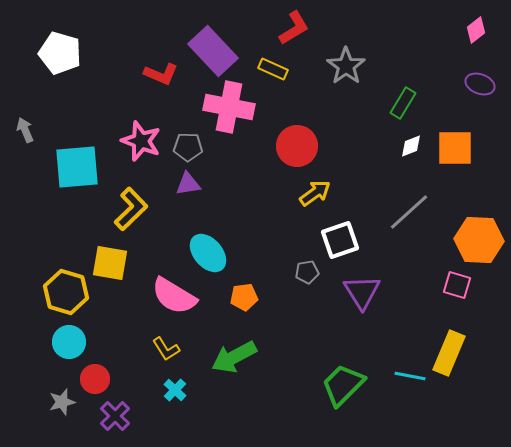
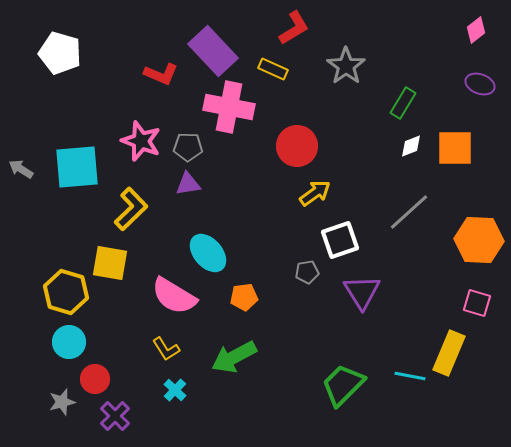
gray arrow at (25, 130): moved 4 px left, 39 px down; rotated 35 degrees counterclockwise
pink square at (457, 285): moved 20 px right, 18 px down
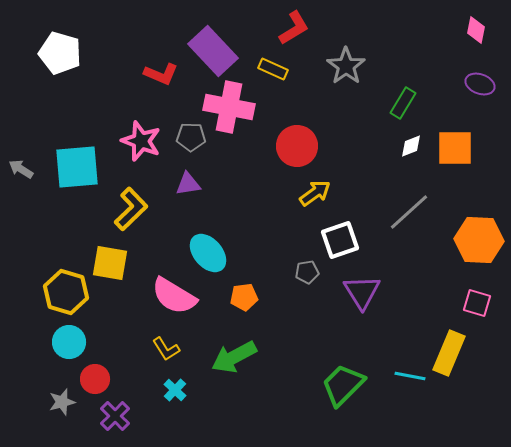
pink diamond at (476, 30): rotated 40 degrees counterclockwise
gray pentagon at (188, 147): moved 3 px right, 10 px up
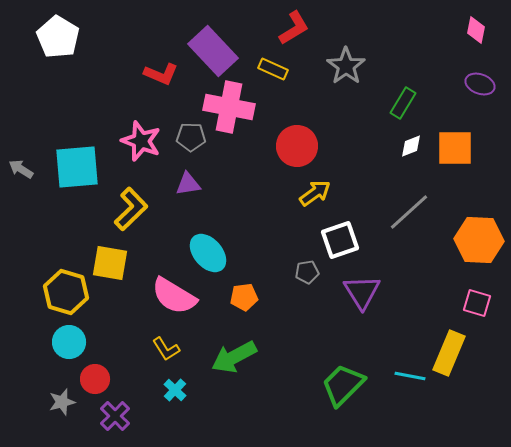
white pentagon at (60, 53): moved 2 px left, 16 px up; rotated 15 degrees clockwise
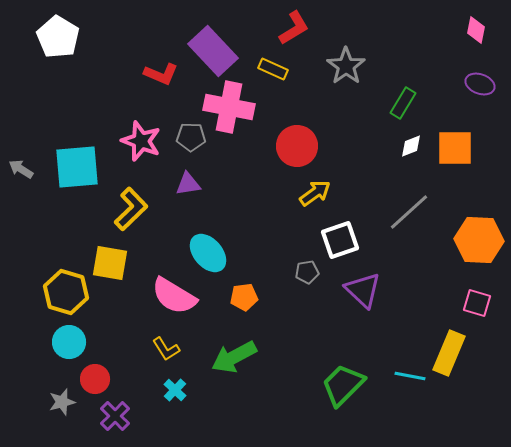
purple triangle at (362, 292): moved 1 px right, 2 px up; rotated 15 degrees counterclockwise
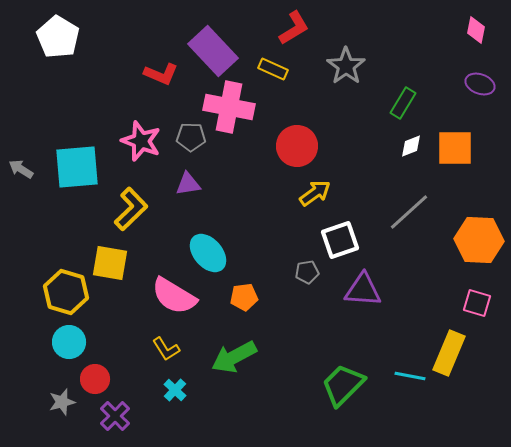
purple triangle at (363, 290): rotated 39 degrees counterclockwise
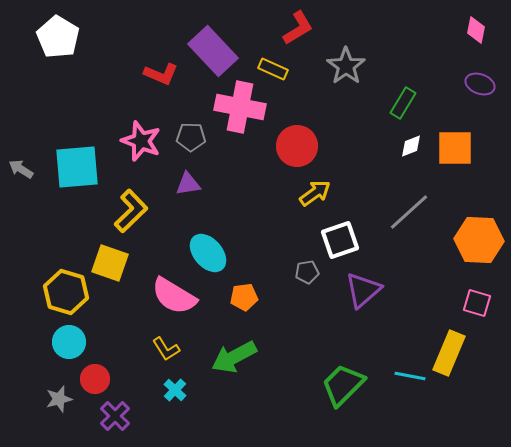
red L-shape at (294, 28): moved 4 px right
pink cross at (229, 107): moved 11 px right
yellow L-shape at (131, 209): moved 2 px down
yellow square at (110, 263): rotated 9 degrees clockwise
purple triangle at (363, 290): rotated 45 degrees counterclockwise
gray star at (62, 402): moved 3 px left, 3 px up
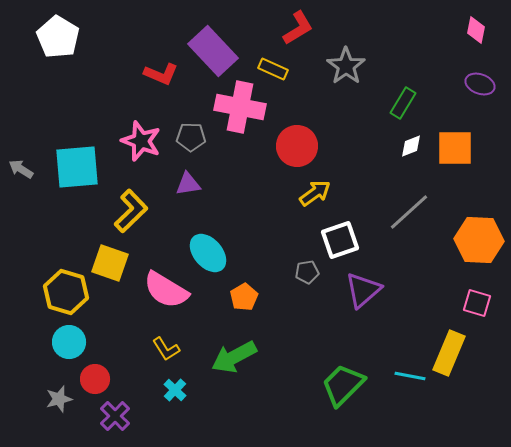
pink semicircle at (174, 296): moved 8 px left, 6 px up
orange pentagon at (244, 297): rotated 24 degrees counterclockwise
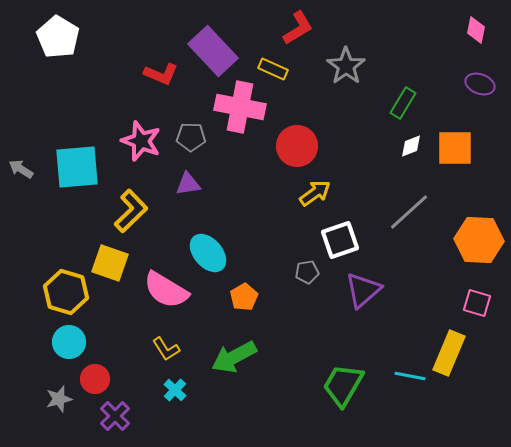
green trapezoid at (343, 385): rotated 15 degrees counterclockwise
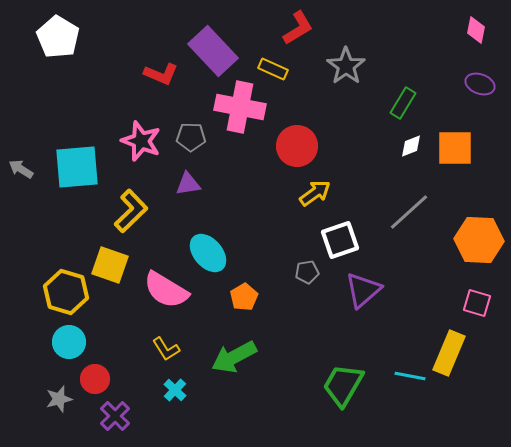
yellow square at (110, 263): moved 2 px down
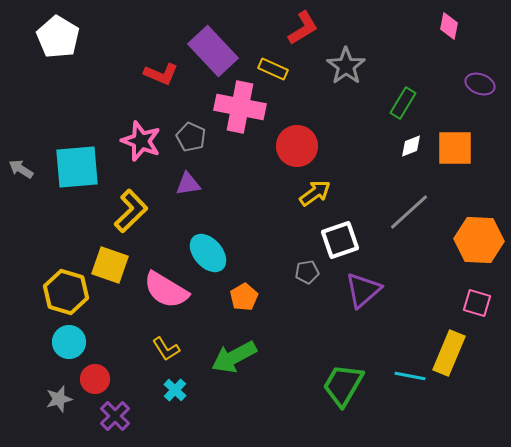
red L-shape at (298, 28): moved 5 px right
pink diamond at (476, 30): moved 27 px left, 4 px up
gray pentagon at (191, 137): rotated 24 degrees clockwise
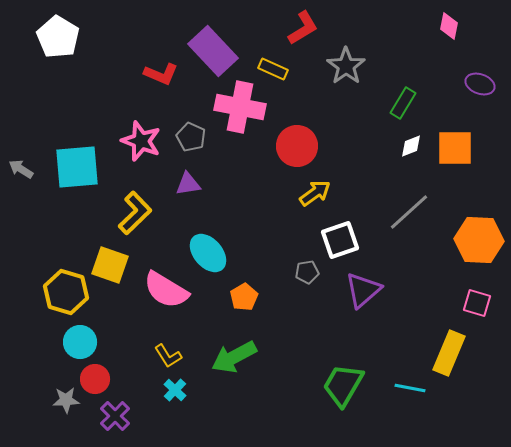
yellow L-shape at (131, 211): moved 4 px right, 2 px down
cyan circle at (69, 342): moved 11 px right
yellow L-shape at (166, 349): moved 2 px right, 7 px down
cyan line at (410, 376): moved 12 px down
gray star at (59, 399): moved 7 px right, 1 px down; rotated 12 degrees clockwise
